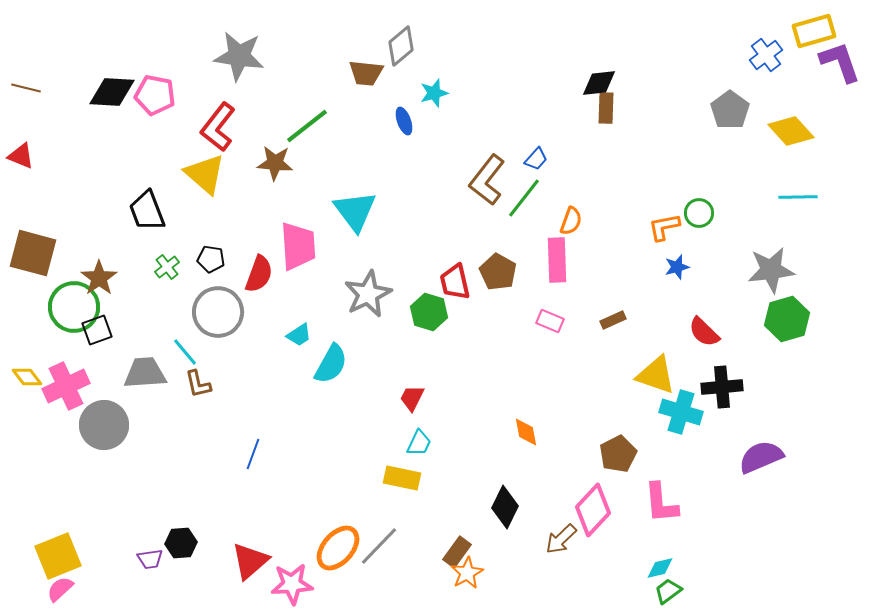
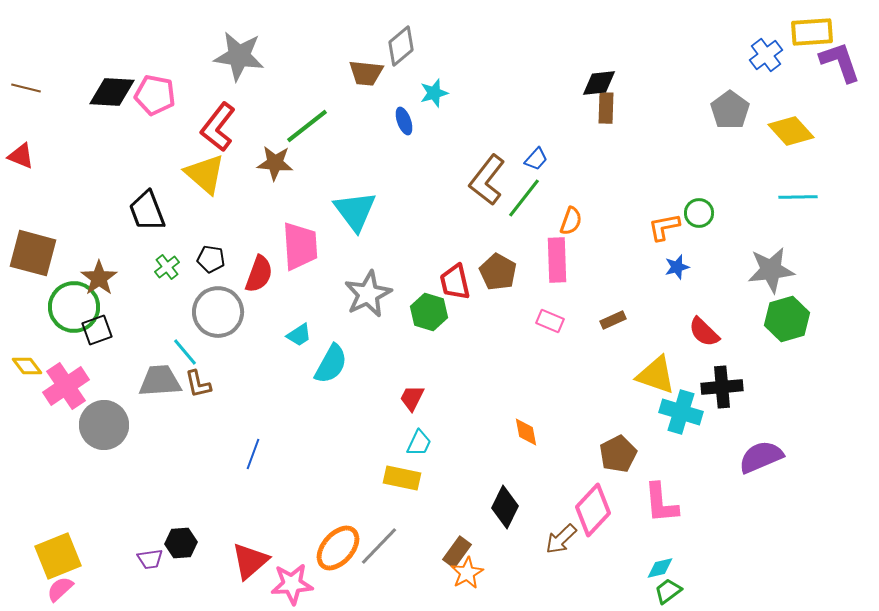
yellow rectangle at (814, 31): moved 2 px left, 1 px down; rotated 12 degrees clockwise
pink trapezoid at (298, 246): moved 2 px right
gray trapezoid at (145, 373): moved 15 px right, 8 px down
yellow diamond at (27, 377): moved 11 px up
pink cross at (66, 386): rotated 9 degrees counterclockwise
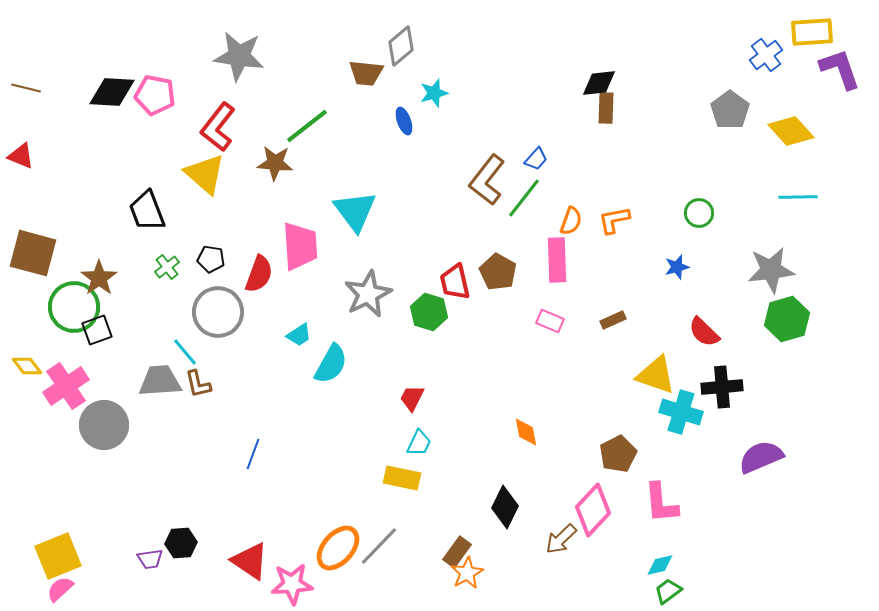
purple L-shape at (840, 62): moved 7 px down
orange L-shape at (664, 227): moved 50 px left, 7 px up
red triangle at (250, 561): rotated 45 degrees counterclockwise
cyan diamond at (660, 568): moved 3 px up
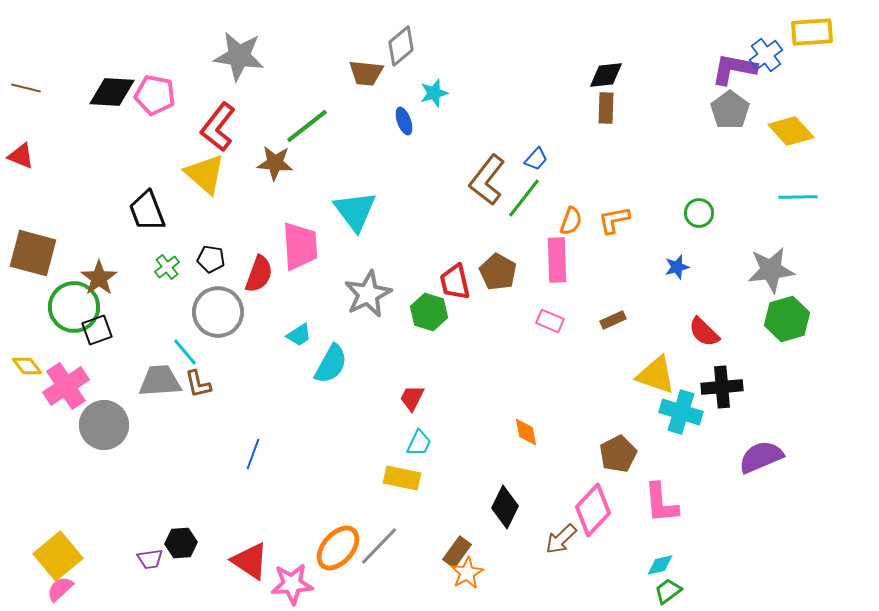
purple L-shape at (840, 69): moved 106 px left; rotated 60 degrees counterclockwise
black diamond at (599, 83): moved 7 px right, 8 px up
yellow square at (58, 556): rotated 18 degrees counterclockwise
